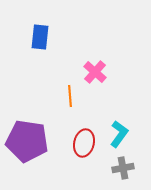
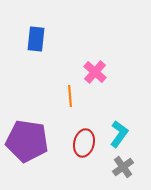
blue rectangle: moved 4 px left, 2 px down
gray cross: moved 1 px up; rotated 25 degrees counterclockwise
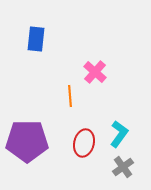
purple pentagon: rotated 9 degrees counterclockwise
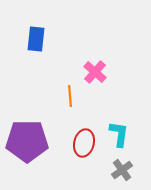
cyan L-shape: rotated 28 degrees counterclockwise
gray cross: moved 1 px left, 3 px down
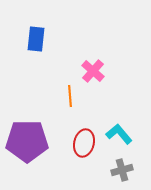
pink cross: moved 2 px left, 1 px up
cyan L-shape: rotated 48 degrees counterclockwise
gray cross: rotated 20 degrees clockwise
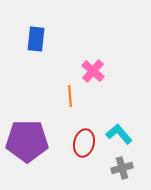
gray cross: moved 2 px up
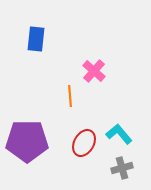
pink cross: moved 1 px right
red ellipse: rotated 16 degrees clockwise
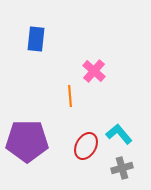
red ellipse: moved 2 px right, 3 px down
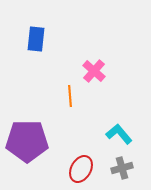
red ellipse: moved 5 px left, 23 px down
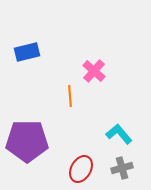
blue rectangle: moved 9 px left, 13 px down; rotated 70 degrees clockwise
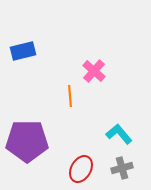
blue rectangle: moved 4 px left, 1 px up
